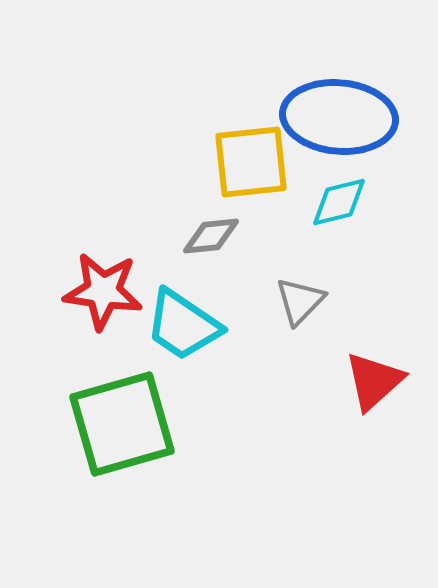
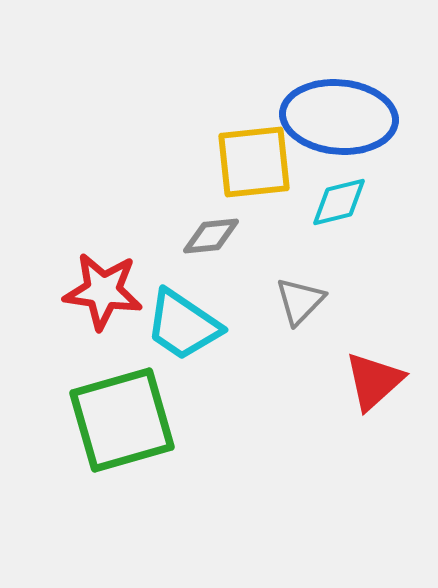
yellow square: moved 3 px right
green square: moved 4 px up
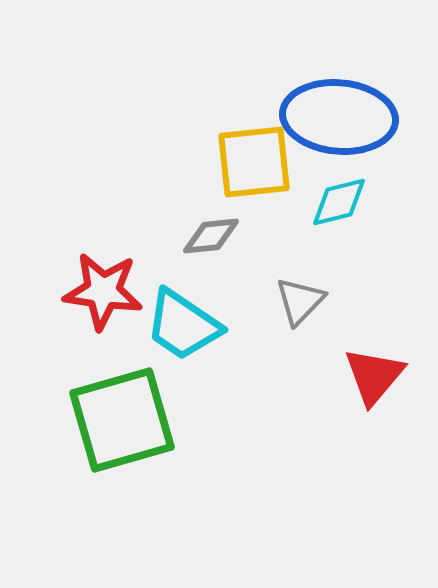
red triangle: moved 5 px up; rotated 8 degrees counterclockwise
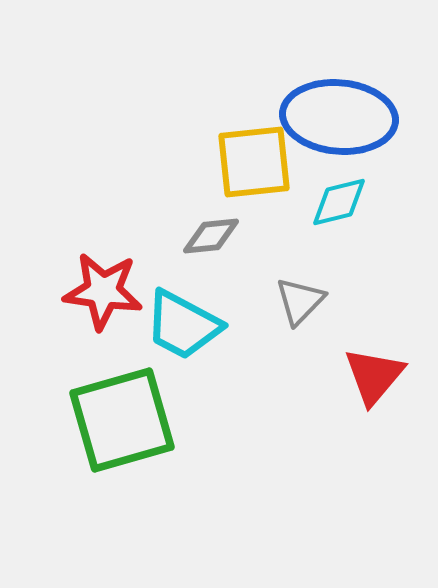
cyan trapezoid: rotated 6 degrees counterclockwise
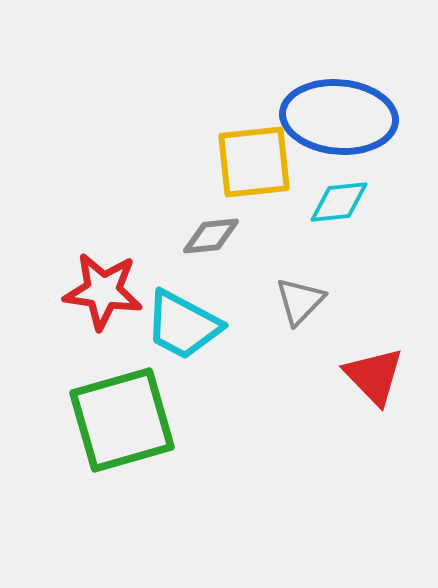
cyan diamond: rotated 8 degrees clockwise
red triangle: rotated 24 degrees counterclockwise
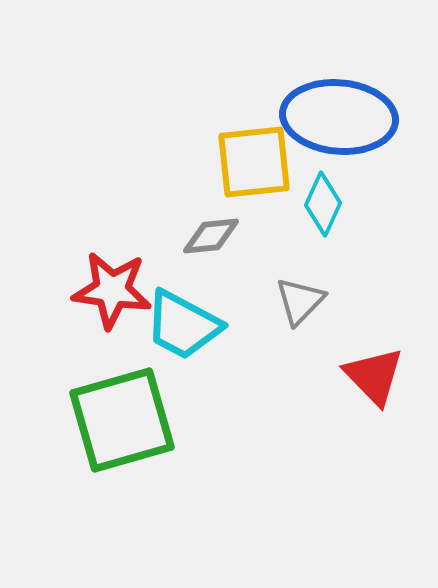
cyan diamond: moved 16 px left, 2 px down; rotated 60 degrees counterclockwise
red star: moved 9 px right, 1 px up
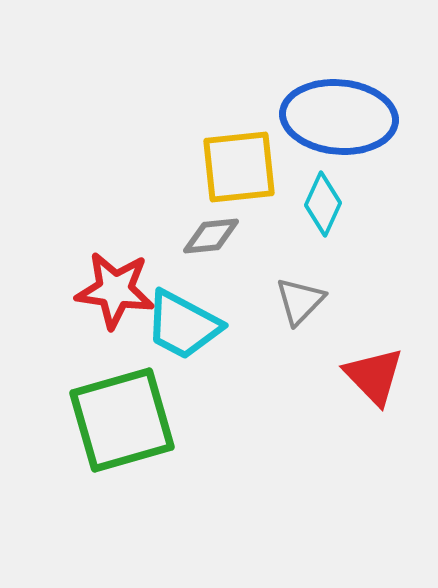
yellow square: moved 15 px left, 5 px down
red star: moved 3 px right
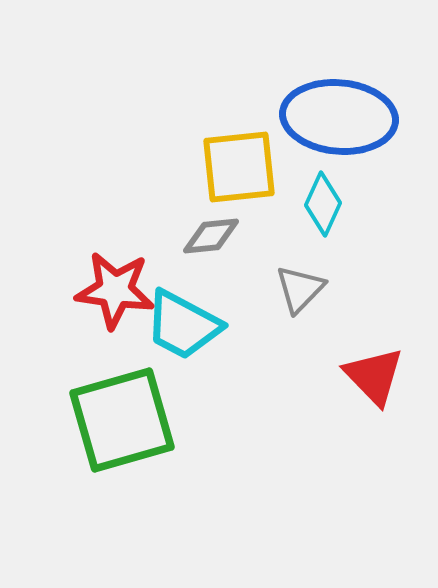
gray triangle: moved 12 px up
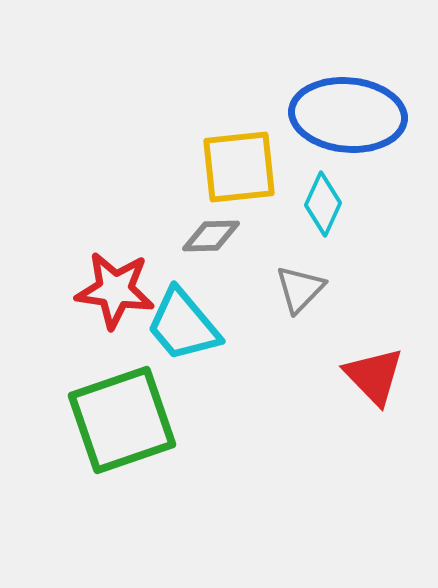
blue ellipse: moved 9 px right, 2 px up
gray diamond: rotated 4 degrees clockwise
cyan trapezoid: rotated 22 degrees clockwise
green square: rotated 3 degrees counterclockwise
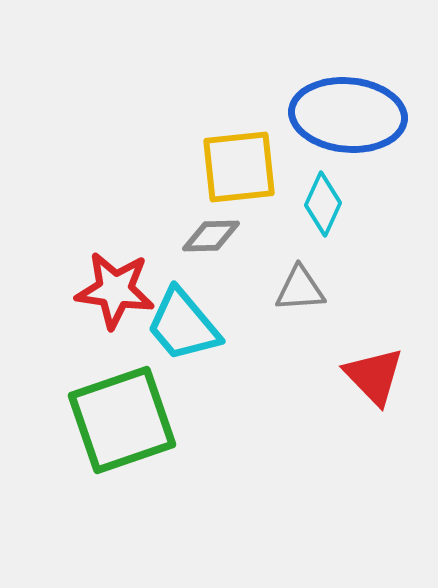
gray triangle: rotated 42 degrees clockwise
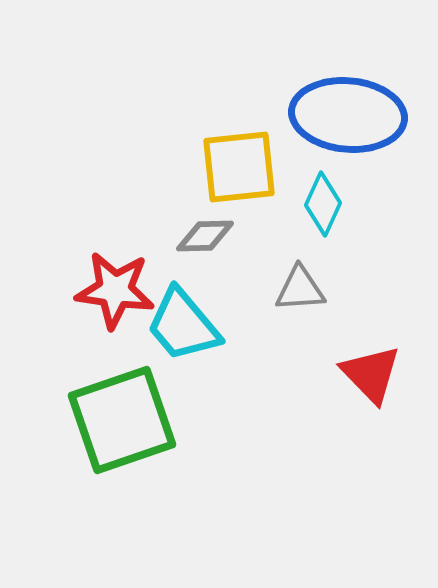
gray diamond: moved 6 px left
red triangle: moved 3 px left, 2 px up
